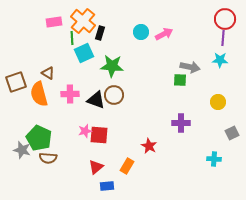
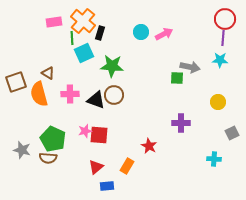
green square: moved 3 px left, 2 px up
green pentagon: moved 14 px right, 1 px down
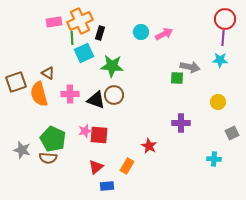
orange cross: moved 3 px left; rotated 25 degrees clockwise
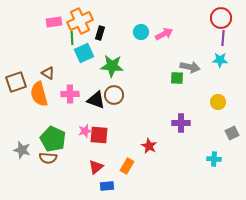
red circle: moved 4 px left, 1 px up
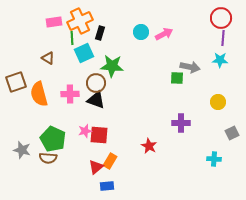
brown triangle: moved 15 px up
brown circle: moved 18 px left, 12 px up
orange rectangle: moved 17 px left, 5 px up
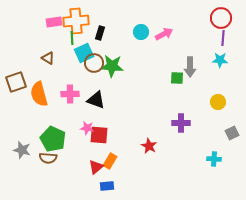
orange cross: moved 4 px left; rotated 20 degrees clockwise
gray arrow: rotated 78 degrees clockwise
brown circle: moved 2 px left, 20 px up
pink star: moved 2 px right, 3 px up; rotated 24 degrees clockwise
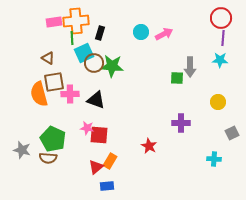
brown square: moved 38 px right; rotated 10 degrees clockwise
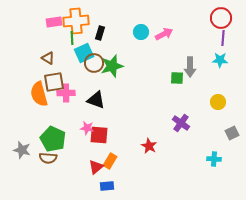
green star: rotated 20 degrees counterclockwise
pink cross: moved 4 px left, 1 px up
purple cross: rotated 36 degrees clockwise
